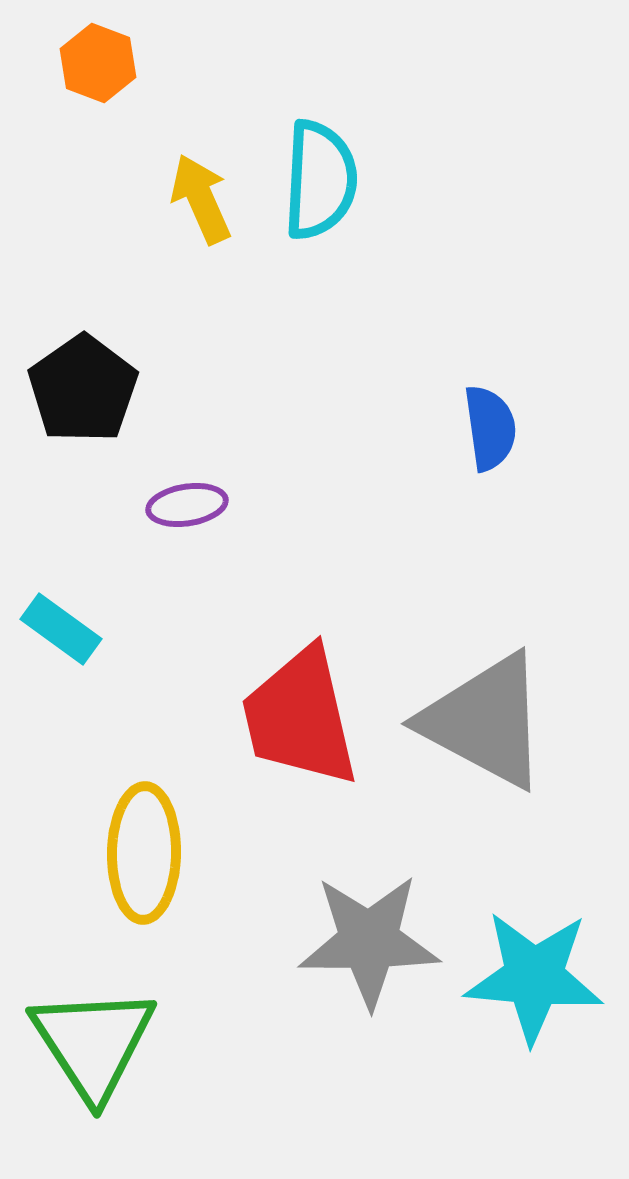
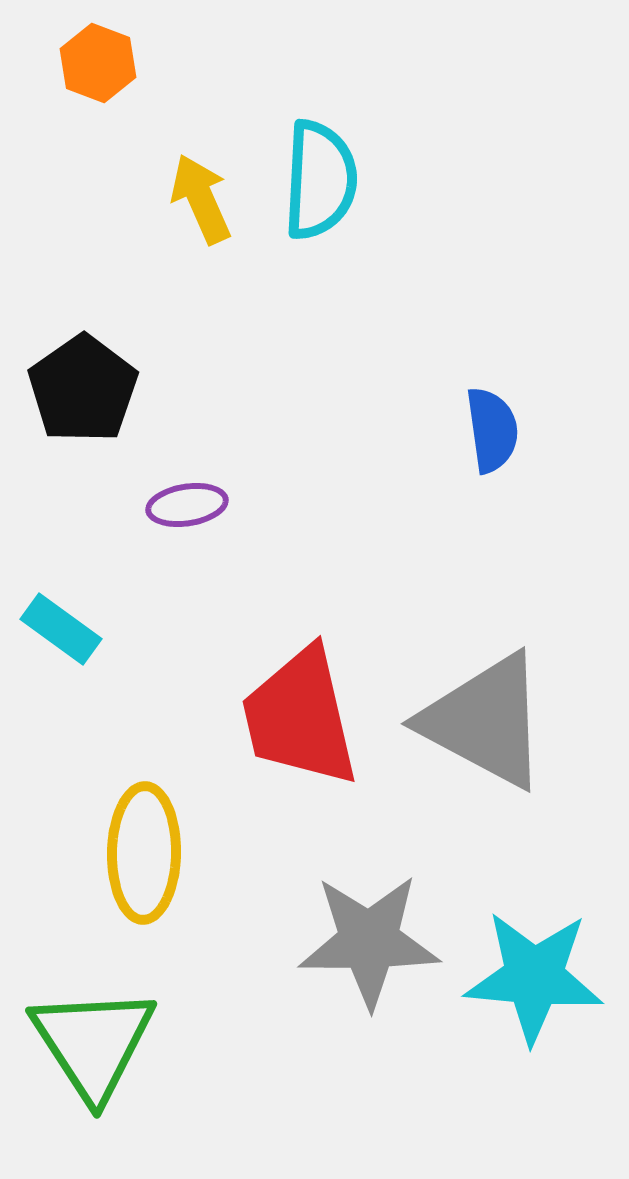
blue semicircle: moved 2 px right, 2 px down
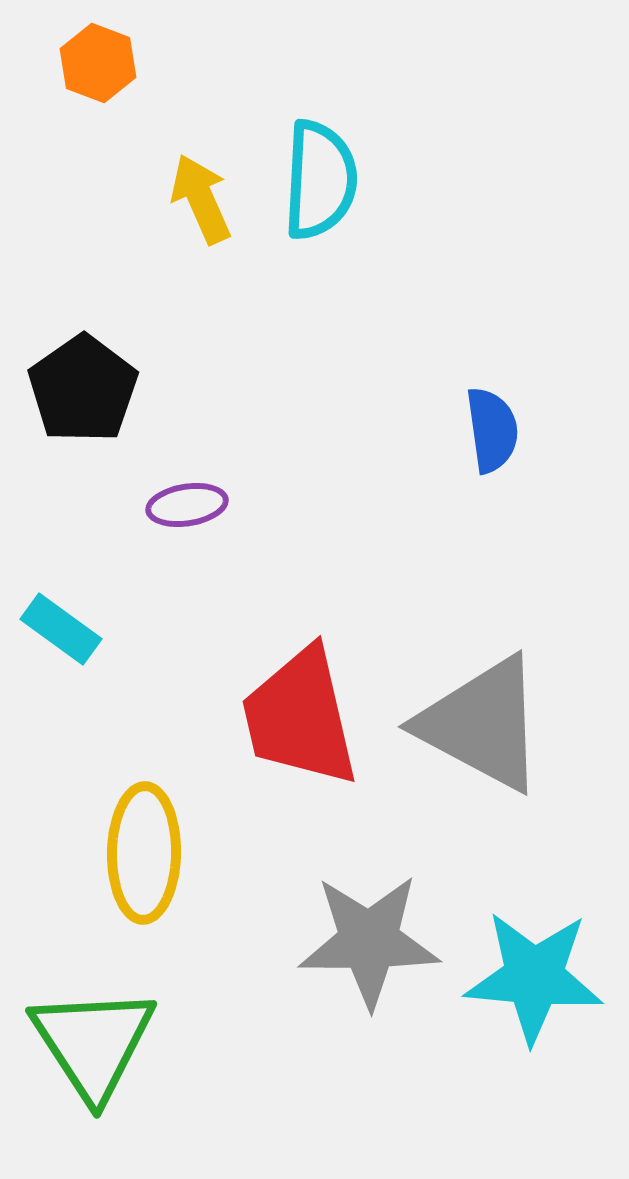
gray triangle: moved 3 px left, 3 px down
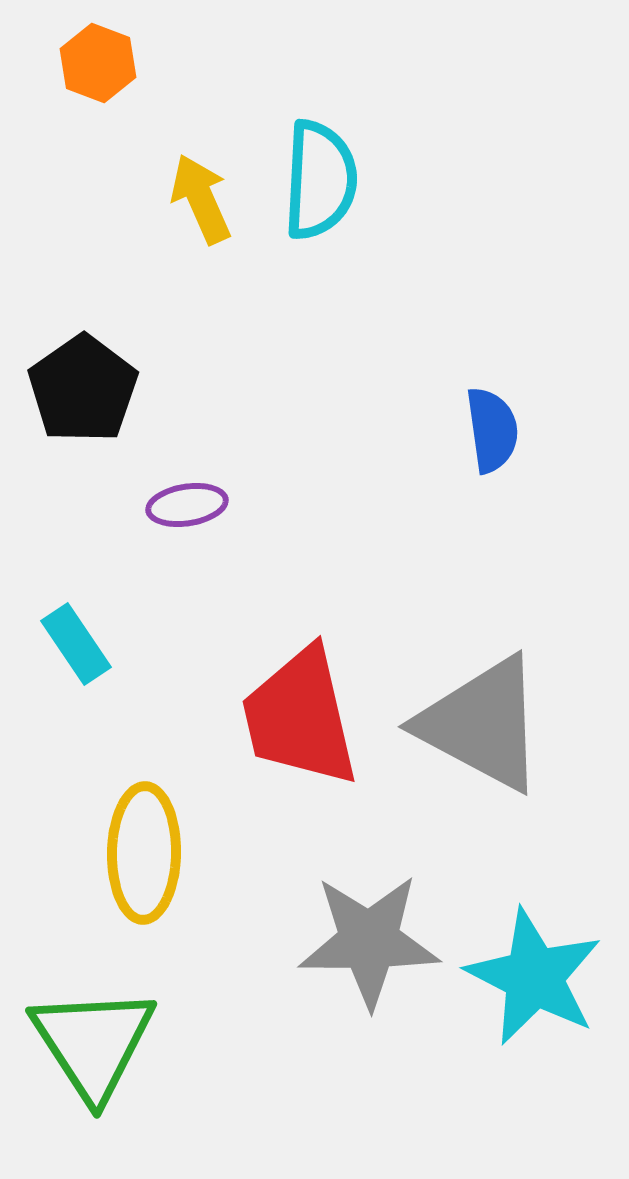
cyan rectangle: moved 15 px right, 15 px down; rotated 20 degrees clockwise
cyan star: rotated 22 degrees clockwise
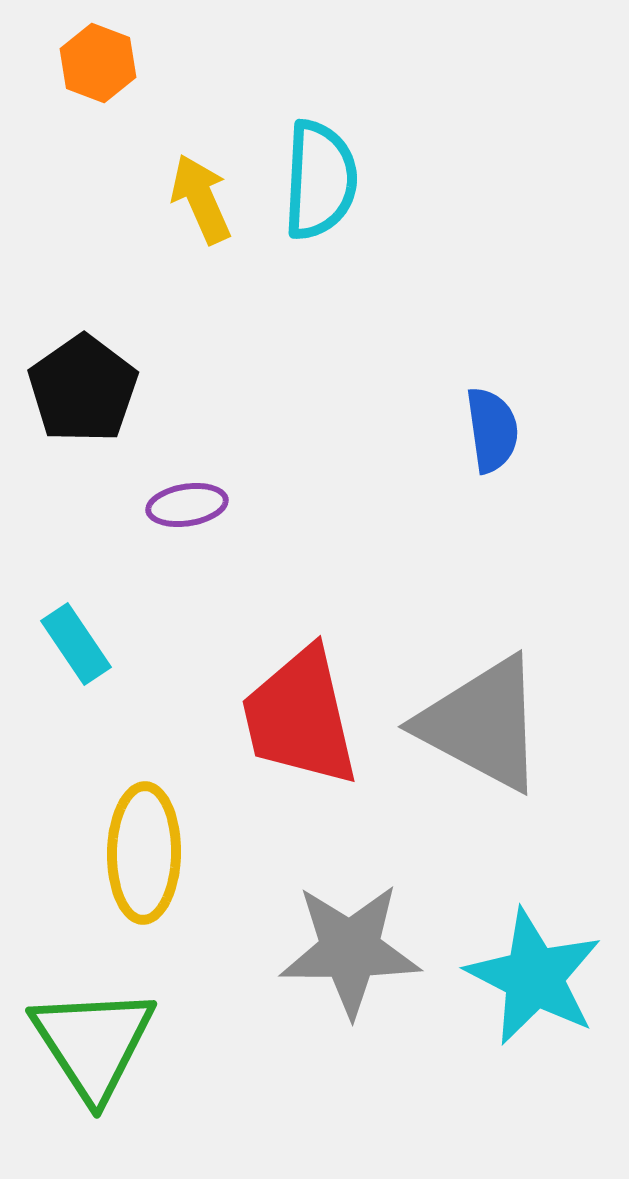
gray star: moved 19 px left, 9 px down
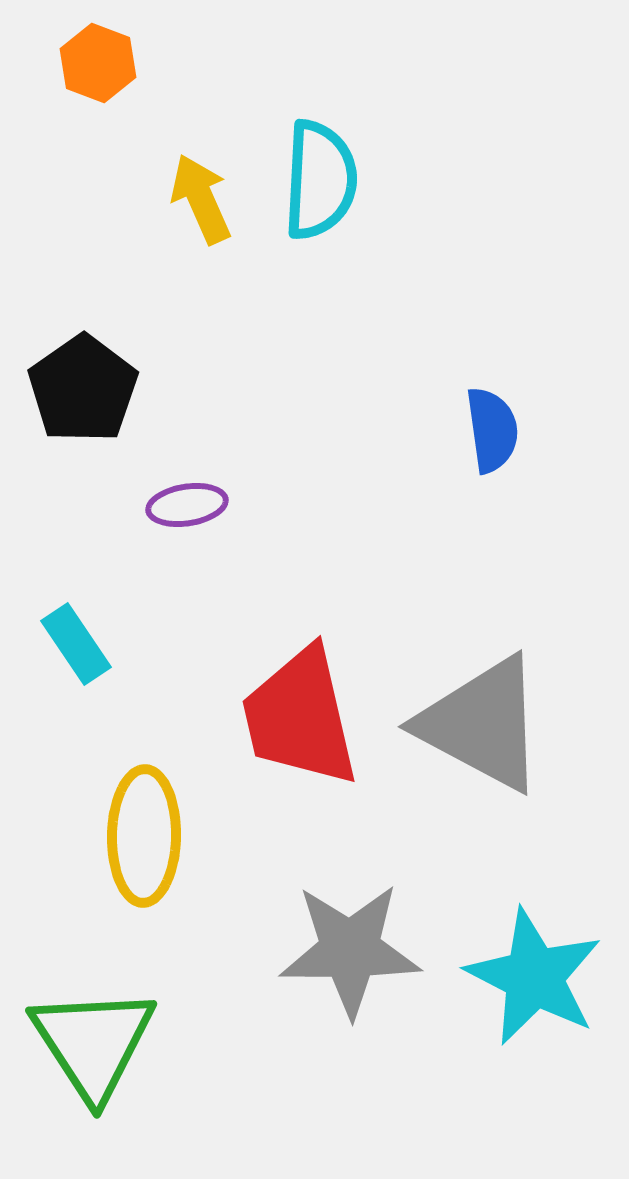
yellow ellipse: moved 17 px up
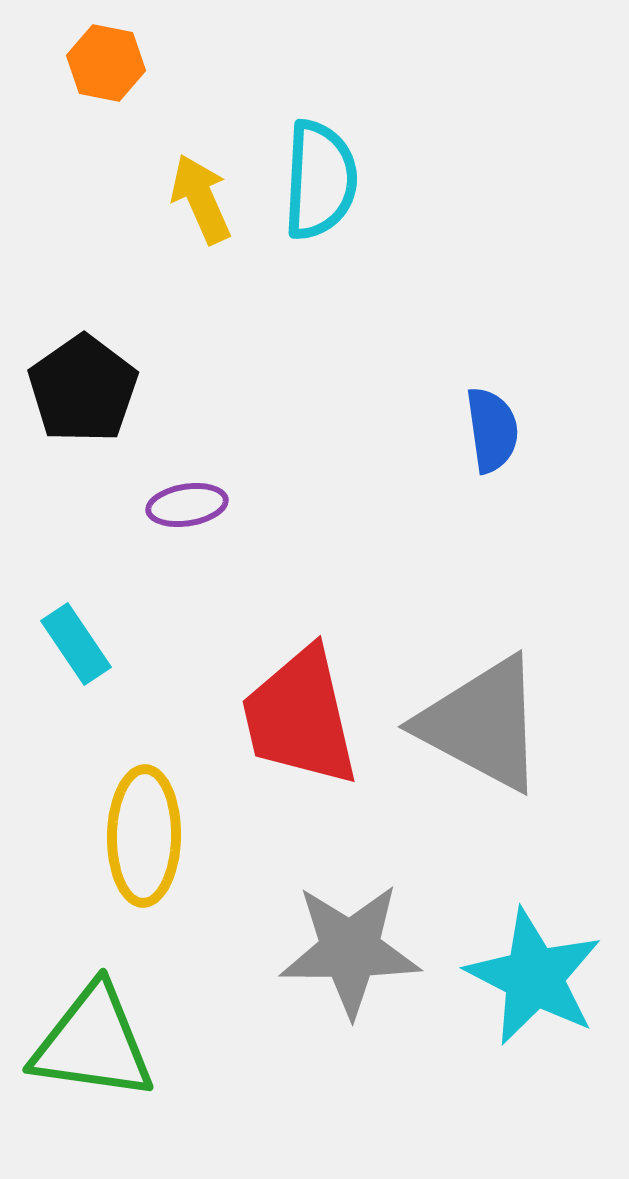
orange hexagon: moved 8 px right; rotated 10 degrees counterclockwise
green triangle: rotated 49 degrees counterclockwise
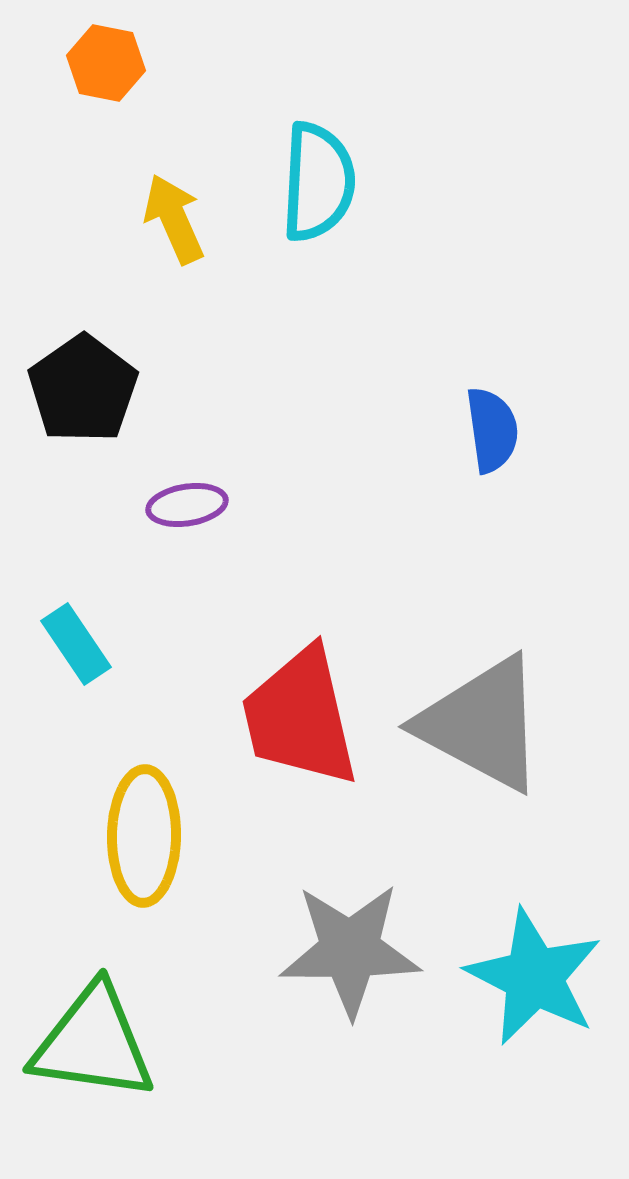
cyan semicircle: moved 2 px left, 2 px down
yellow arrow: moved 27 px left, 20 px down
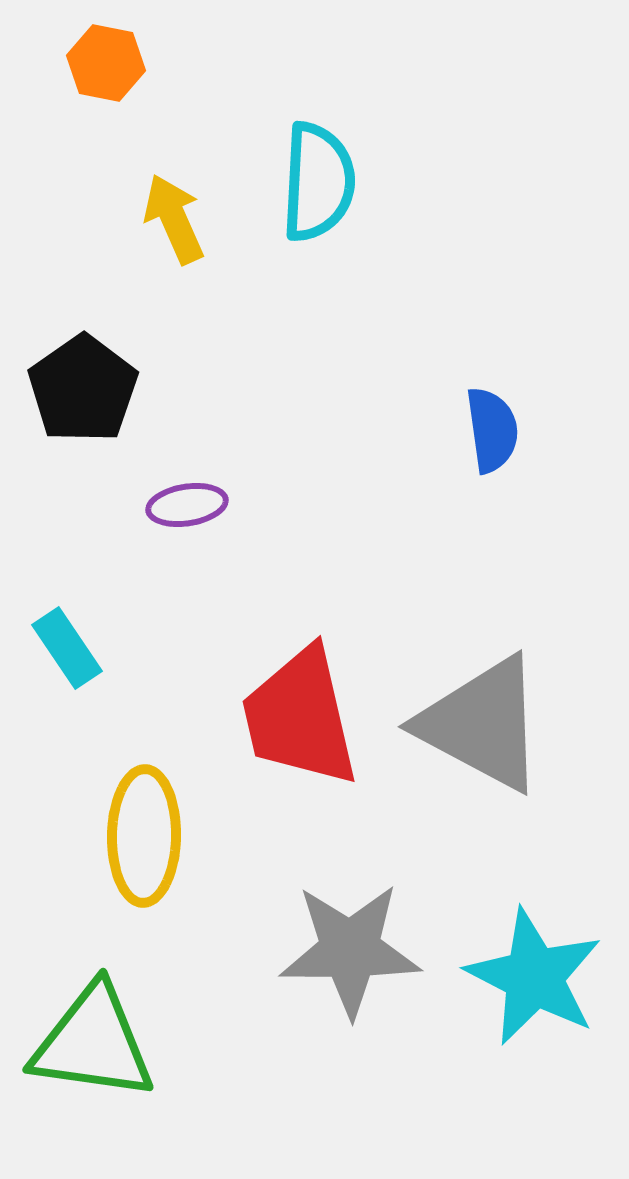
cyan rectangle: moved 9 px left, 4 px down
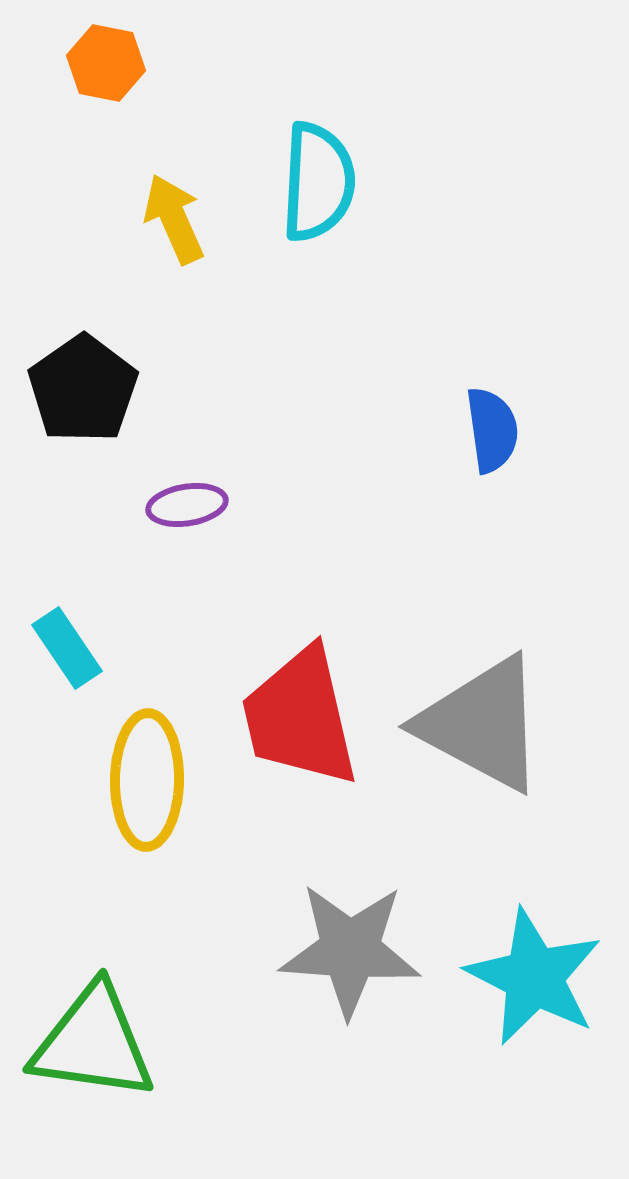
yellow ellipse: moved 3 px right, 56 px up
gray star: rotated 4 degrees clockwise
